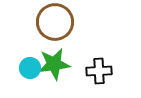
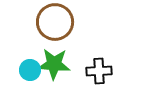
green star: rotated 12 degrees clockwise
cyan circle: moved 2 px down
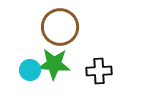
brown circle: moved 5 px right, 5 px down
